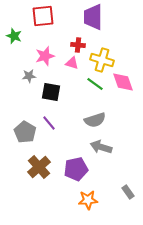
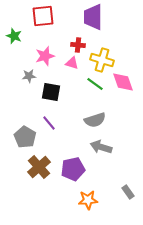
gray pentagon: moved 5 px down
purple pentagon: moved 3 px left
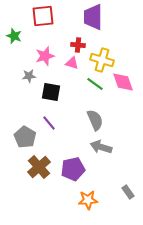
gray semicircle: rotated 95 degrees counterclockwise
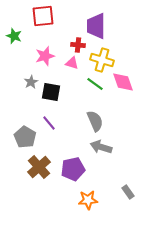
purple trapezoid: moved 3 px right, 9 px down
gray star: moved 2 px right, 6 px down; rotated 24 degrees counterclockwise
gray semicircle: moved 1 px down
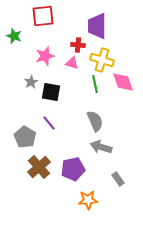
purple trapezoid: moved 1 px right
green line: rotated 42 degrees clockwise
gray rectangle: moved 10 px left, 13 px up
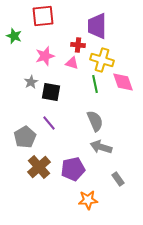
gray pentagon: rotated 10 degrees clockwise
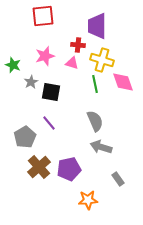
green star: moved 1 px left, 29 px down
purple pentagon: moved 4 px left
